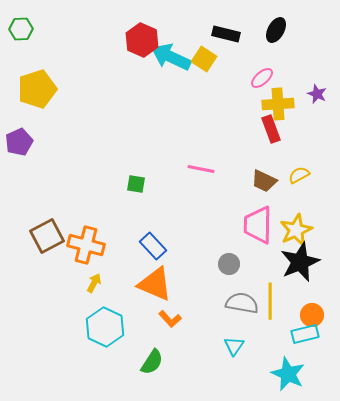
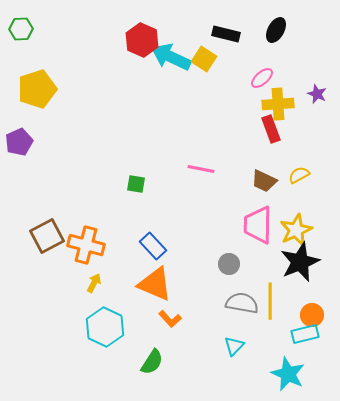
cyan triangle: rotated 10 degrees clockwise
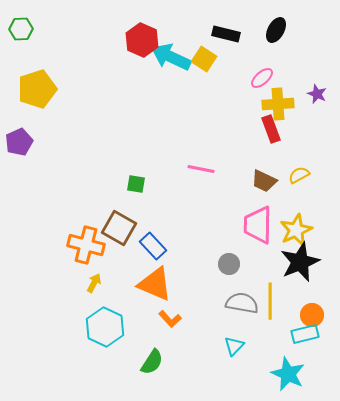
brown square: moved 72 px right, 8 px up; rotated 32 degrees counterclockwise
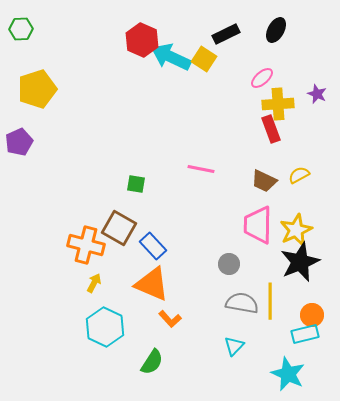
black rectangle: rotated 40 degrees counterclockwise
orange triangle: moved 3 px left
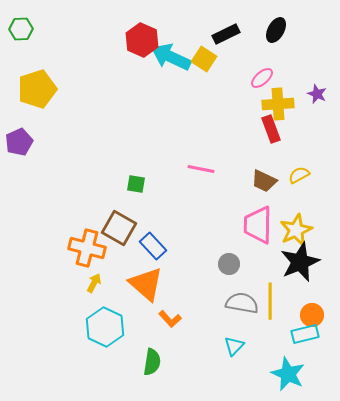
orange cross: moved 1 px right, 3 px down
orange triangle: moved 6 px left; rotated 18 degrees clockwise
green semicircle: rotated 24 degrees counterclockwise
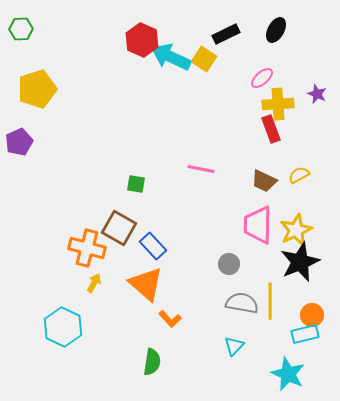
cyan hexagon: moved 42 px left
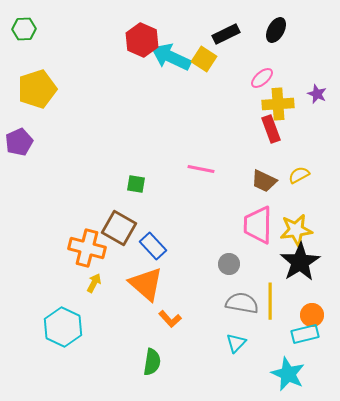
green hexagon: moved 3 px right
yellow star: rotated 16 degrees clockwise
black star: rotated 9 degrees counterclockwise
cyan triangle: moved 2 px right, 3 px up
